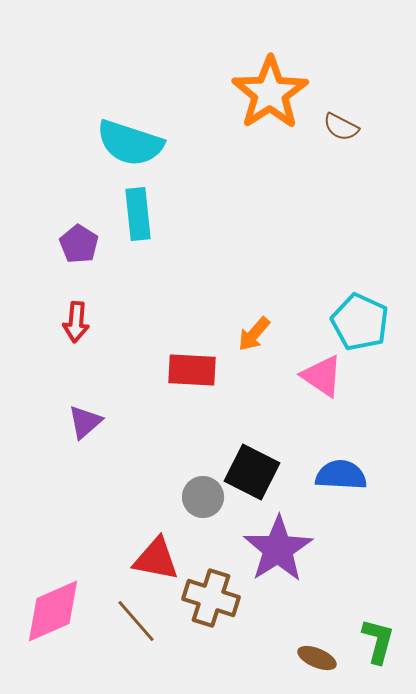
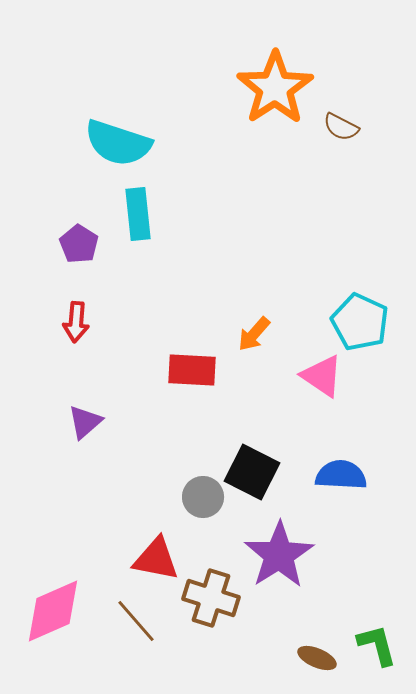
orange star: moved 5 px right, 5 px up
cyan semicircle: moved 12 px left
purple star: moved 1 px right, 6 px down
green L-shape: moved 1 px left, 4 px down; rotated 30 degrees counterclockwise
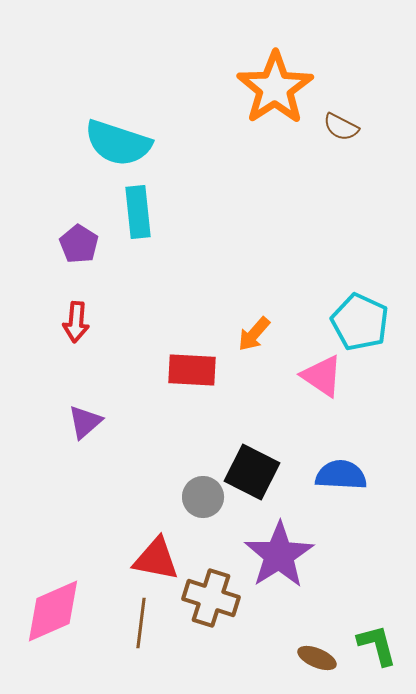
cyan rectangle: moved 2 px up
brown line: moved 5 px right, 2 px down; rotated 48 degrees clockwise
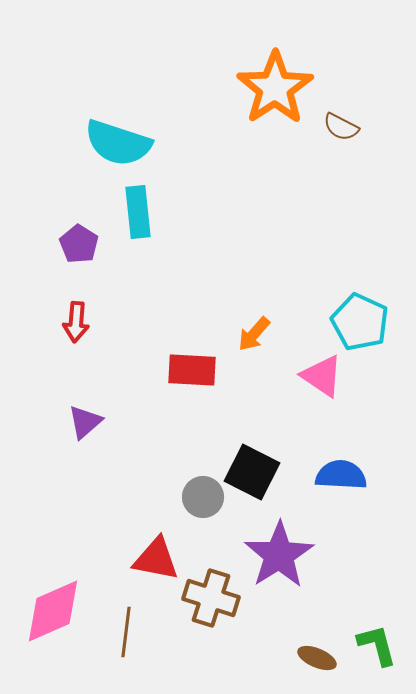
brown line: moved 15 px left, 9 px down
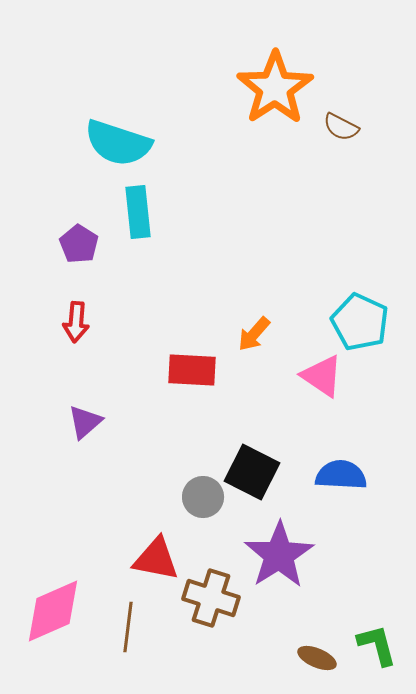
brown line: moved 2 px right, 5 px up
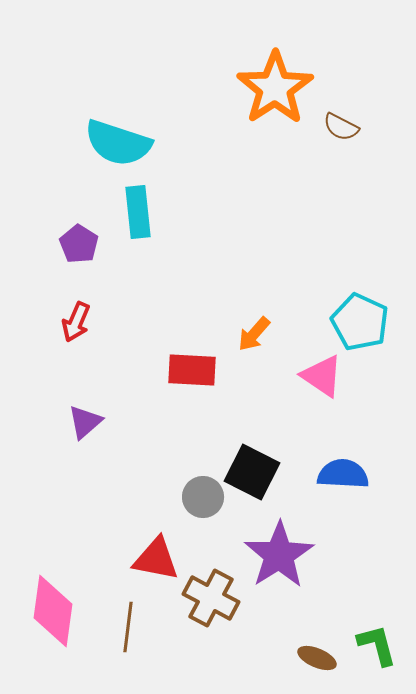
red arrow: rotated 18 degrees clockwise
blue semicircle: moved 2 px right, 1 px up
brown cross: rotated 10 degrees clockwise
pink diamond: rotated 58 degrees counterclockwise
